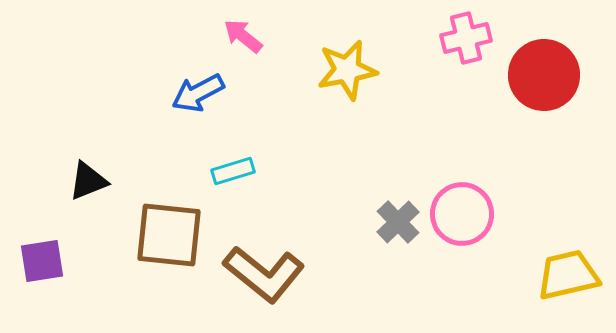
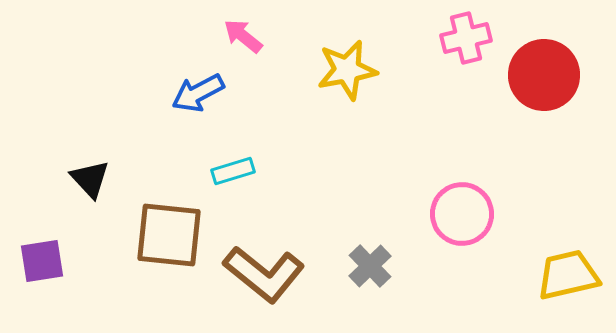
black triangle: moved 2 px right, 2 px up; rotated 51 degrees counterclockwise
gray cross: moved 28 px left, 44 px down
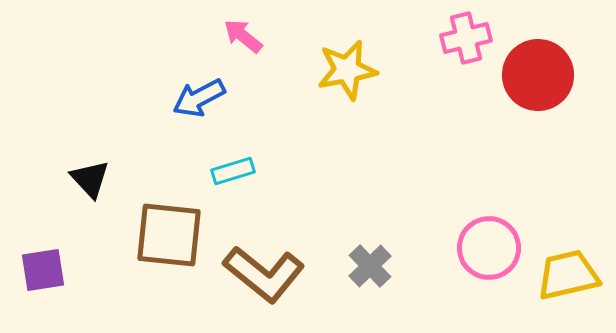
red circle: moved 6 px left
blue arrow: moved 1 px right, 5 px down
pink circle: moved 27 px right, 34 px down
purple square: moved 1 px right, 9 px down
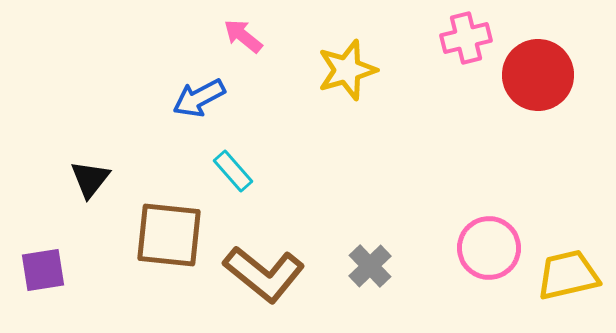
yellow star: rotated 6 degrees counterclockwise
cyan rectangle: rotated 66 degrees clockwise
black triangle: rotated 21 degrees clockwise
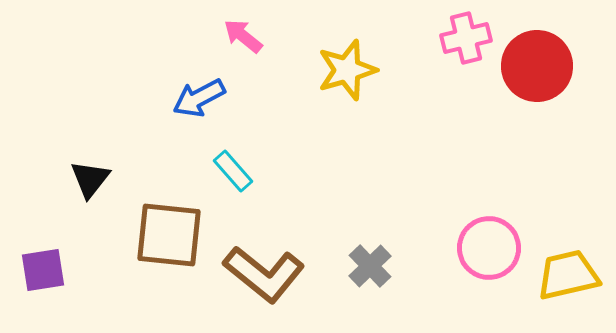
red circle: moved 1 px left, 9 px up
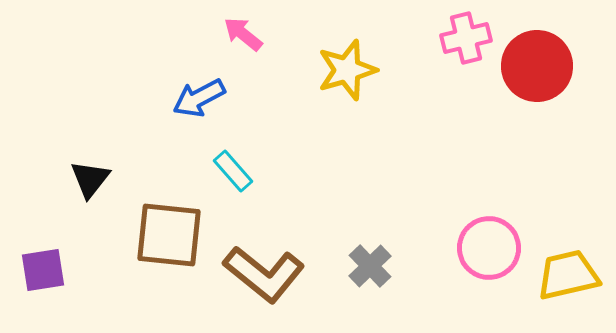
pink arrow: moved 2 px up
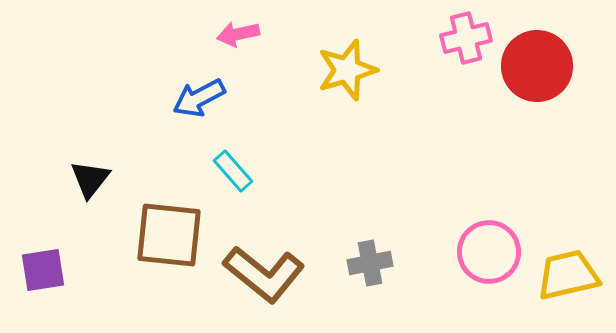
pink arrow: moved 5 px left; rotated 51 degrees counterclockwise
pink circle: moved 4 px down
gray cross: moved 3 px up; rotated 33 degrees clockwise
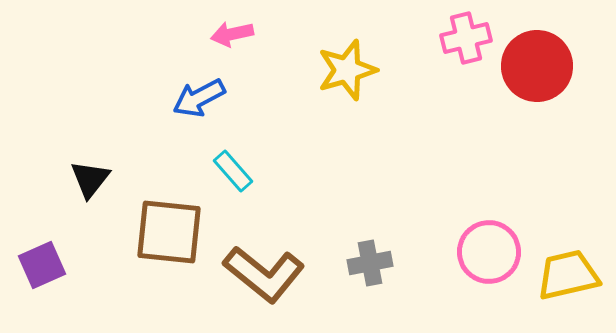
pink arrow: moved 6 px left
brown square: moved 3 px up
purple square: moved 1 px left, 5 px up; rotated 15 degrees counterclockwise
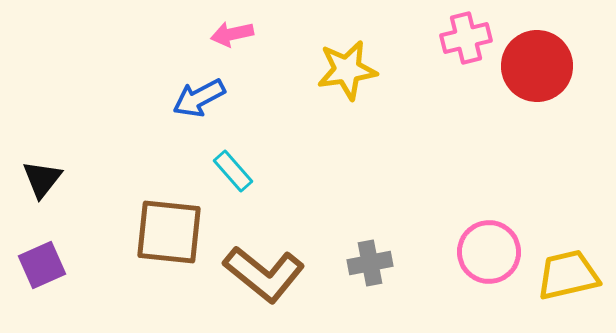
yellow star: rotated 8 degrees clockwise
black triangle: moved 48 px left
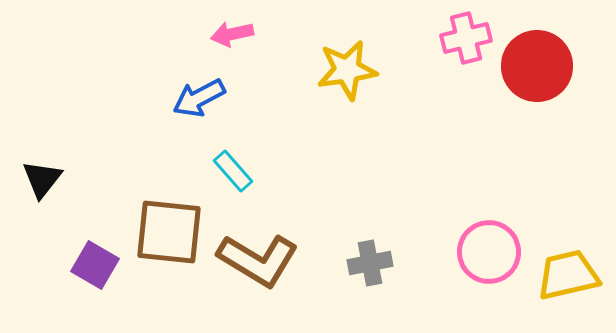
purple square: moved 53 px right; rotated 36 degrees counterclockwise
brown L-shape: moved 6 px left, 14 px up; rotated 8 degrees counterclockwise
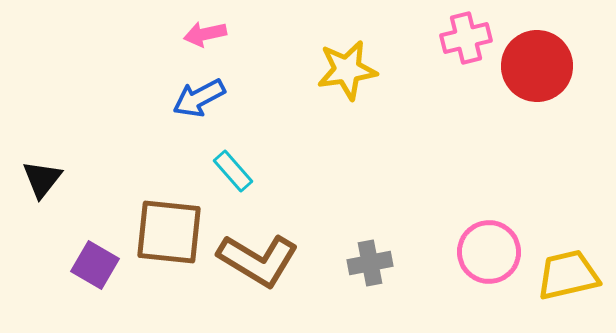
pink arrow: moved 27 px left
